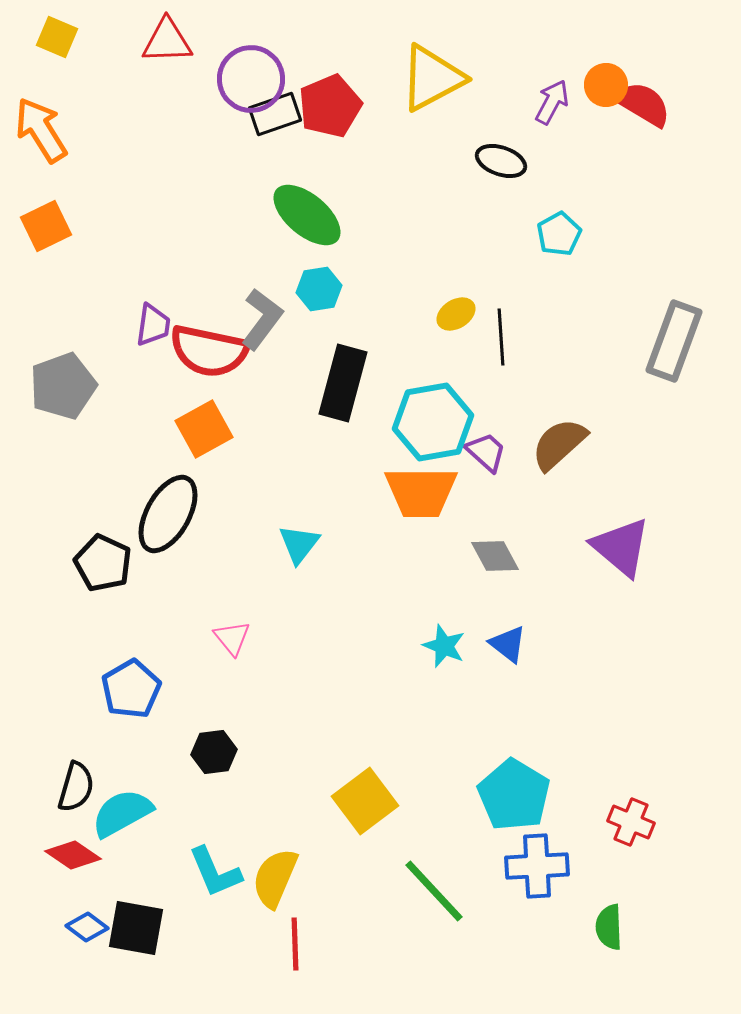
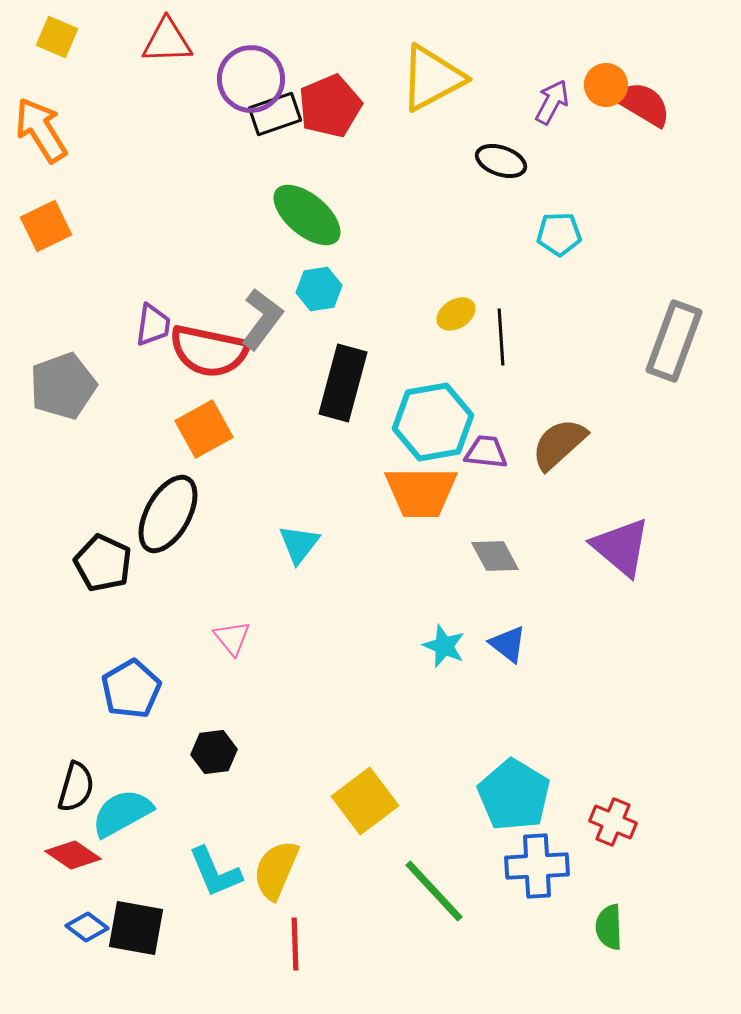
cyan pentagon at (559, 234): rotated 27 degrees clockwise
purple trapezoid at (486, 452): rotated 36 degrees counterclockwise
red cross at (631, 822): moved 18 px left
yellow semicircle at (275, 878): moved 1 px right, 8 px up
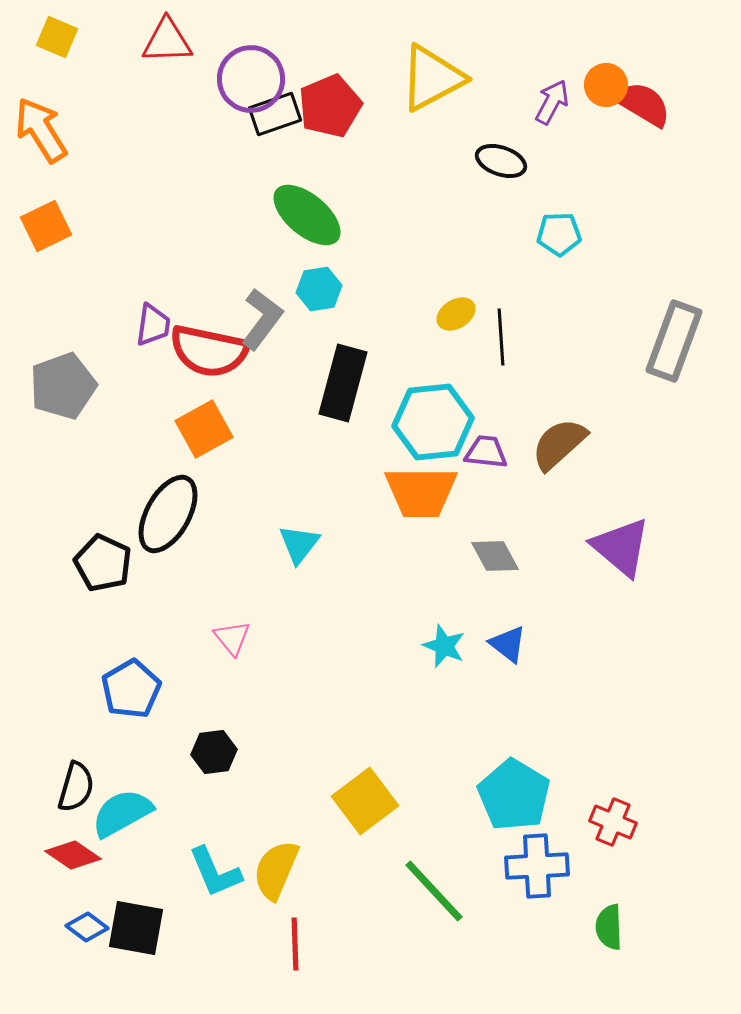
cyan hexagon at (433, 422): rotated 4 degrees clockwise
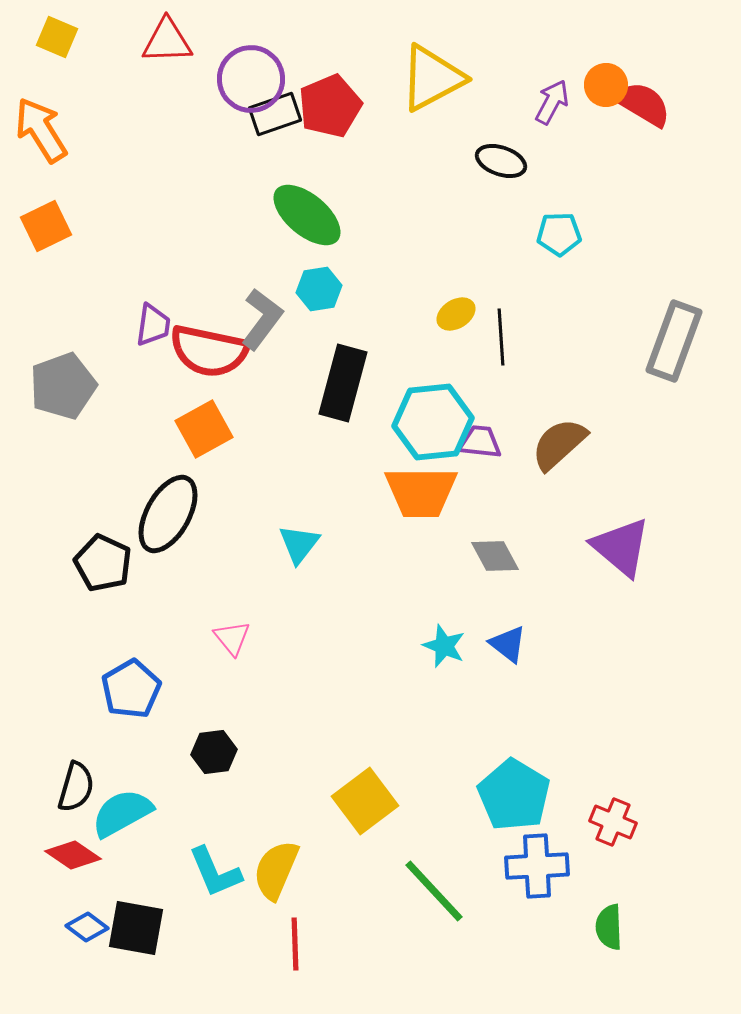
purple trapezoid at (486, 452): moved 6 px left, 10 px up
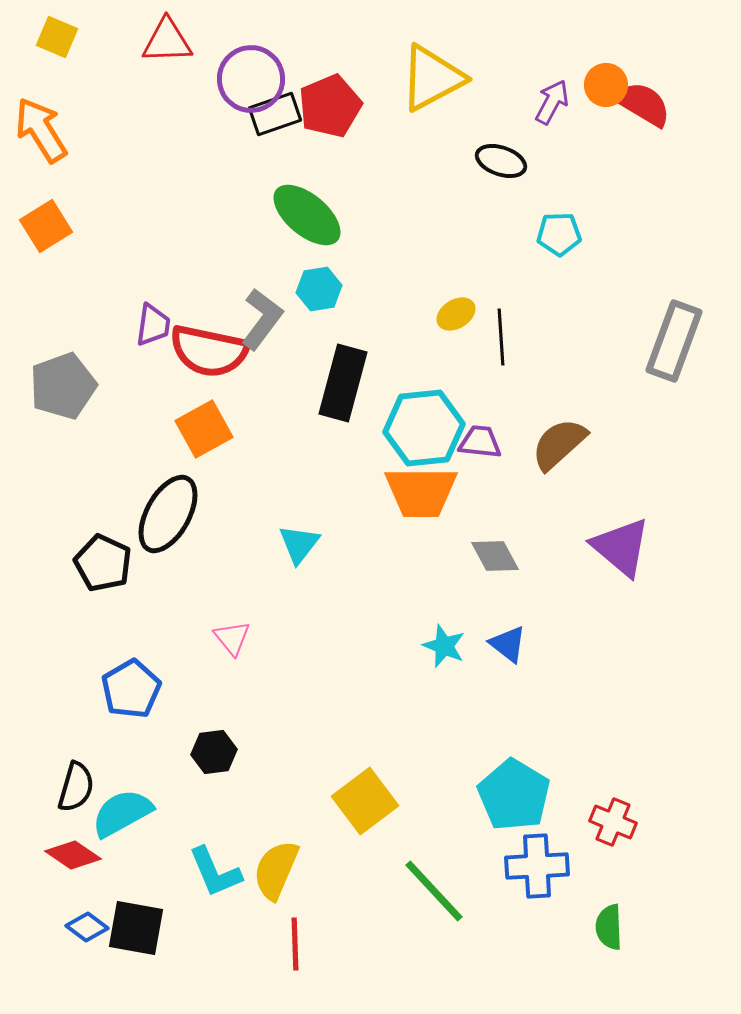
orange square at (46, 226): rotated 6 degrees counterclockwise
cyan hexagon at (433, 422): moved 9 px left, 6 px down
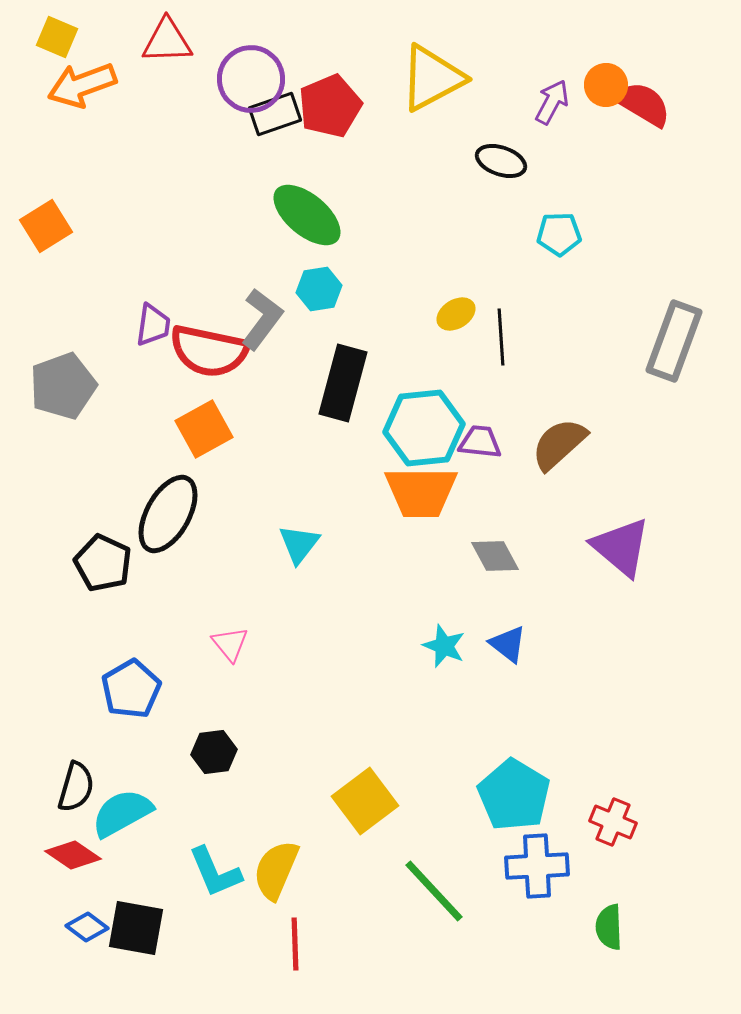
orange arrow at (41, 130): moved 41 px right, 45 px up; rotated 78 degrees counterclockwise
pink triangle at (232, 638): moved 2 px left, 6 px down
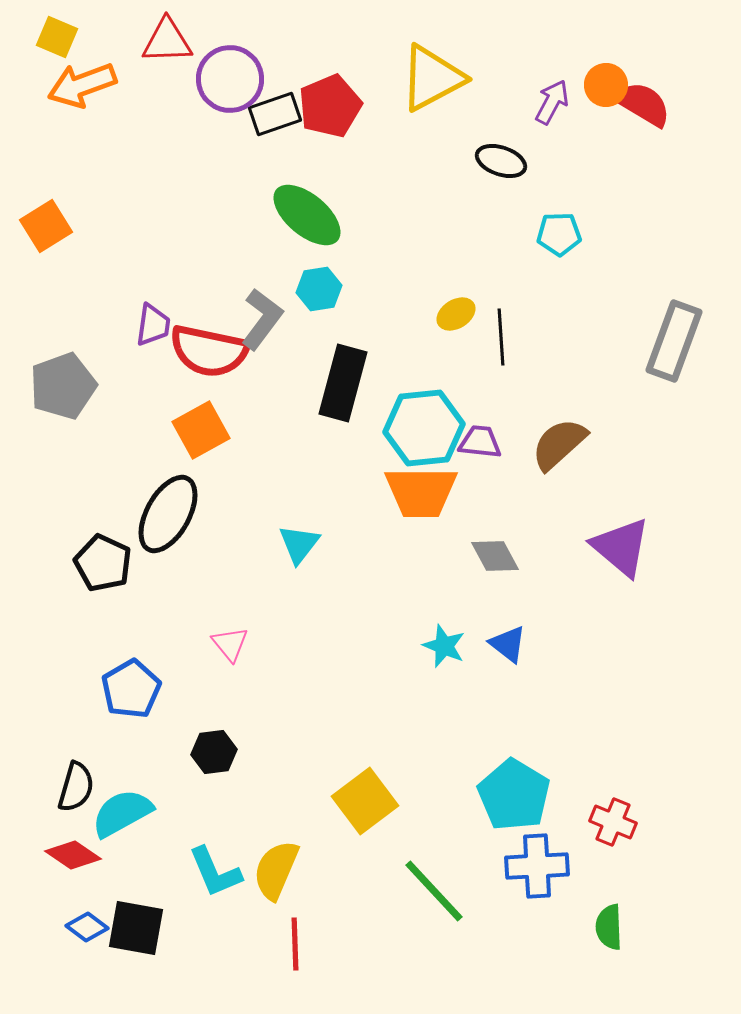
purple circle at (251, 79): moved 21 px left
orange square at (204, 429): moved 3 px left, 1 px down
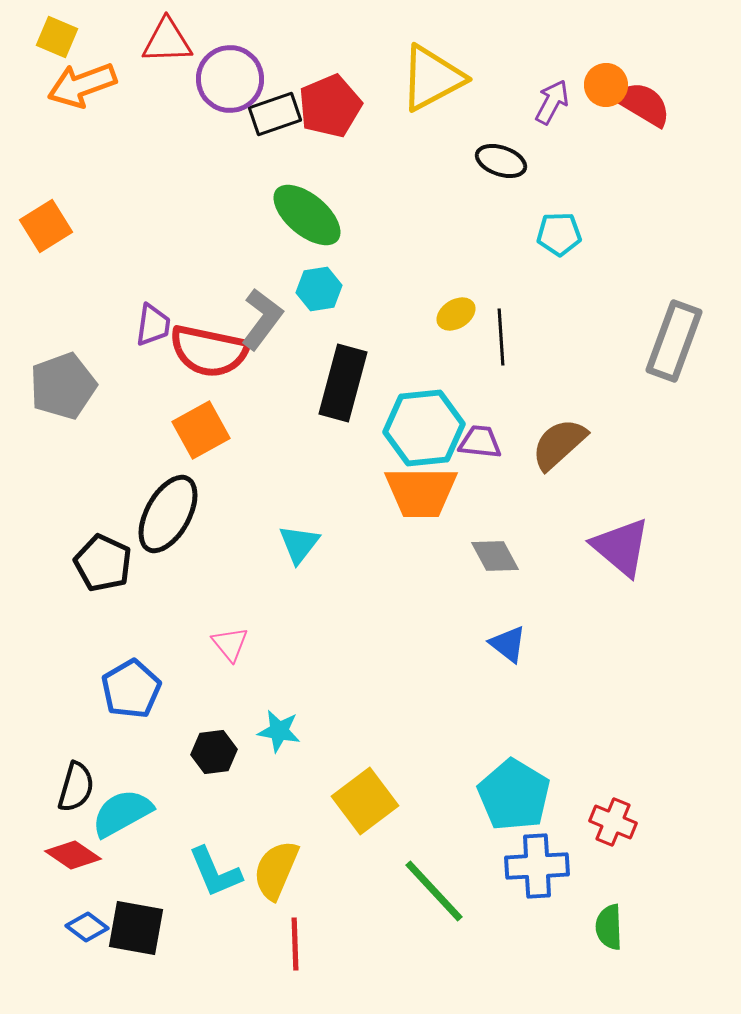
cyan star at (444, 646): moved 165 px left, 85 px down; rotated 12 degrees counterclockwise
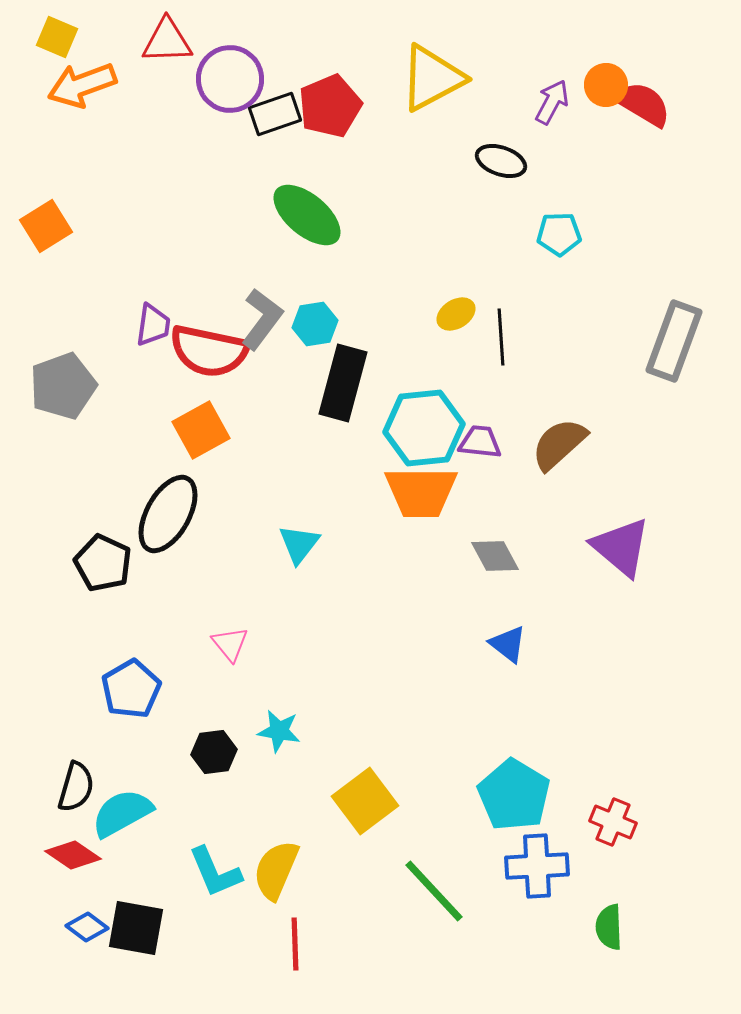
cyan hexagon at (319, 289): moved 4 px left, 35 px down
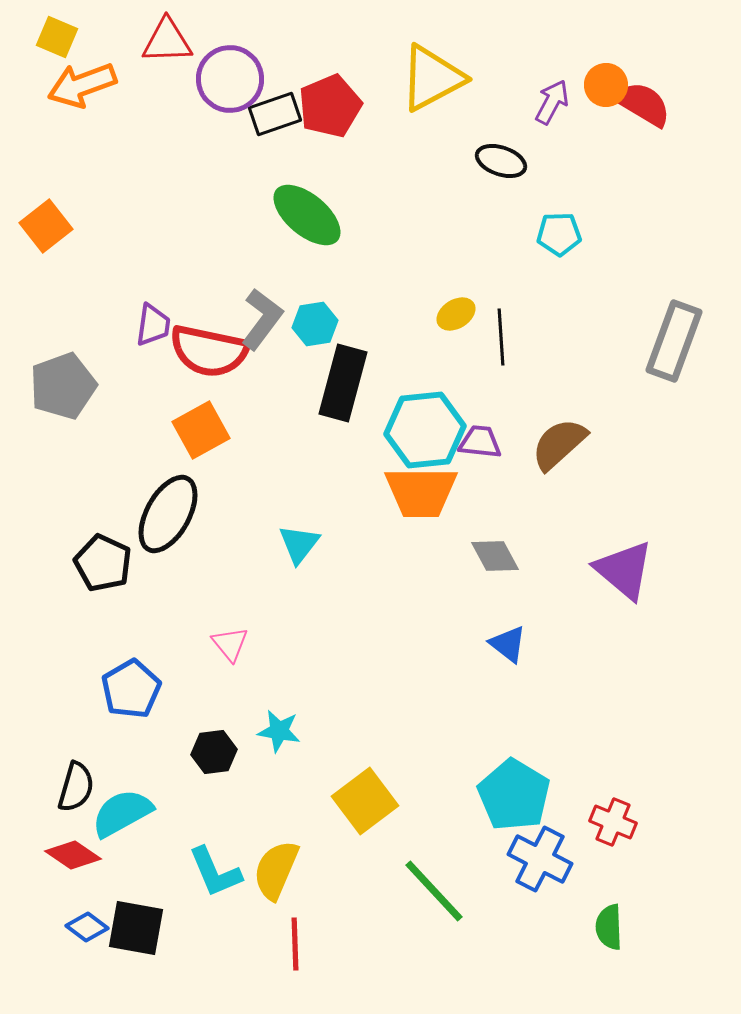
orange square at (46, 226): rotated 6 degrees counterclockwise
cyan hexagon at (424, 428): moved 1 px right, 2 px down
purple triangle at (621, 547): moved 3 px right, 23 px down
blue cross at (537, 866): moved 3 px right, 7 px up; rotated 30 degrees clockwise
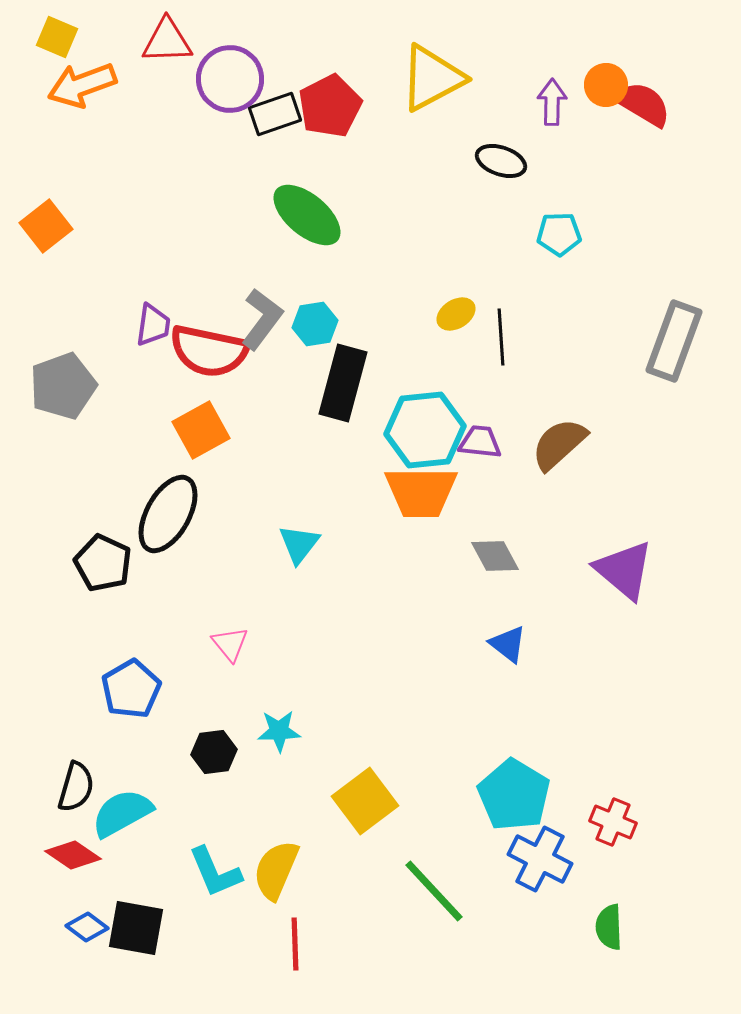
purple arrow at (552, 102): rotated 27 degrees counterclockwise
red pentagon at (330, 106): rotated 4 degrees counterclockwise
cyan star at (279, 731): rotated 12 degrees counterclockwise
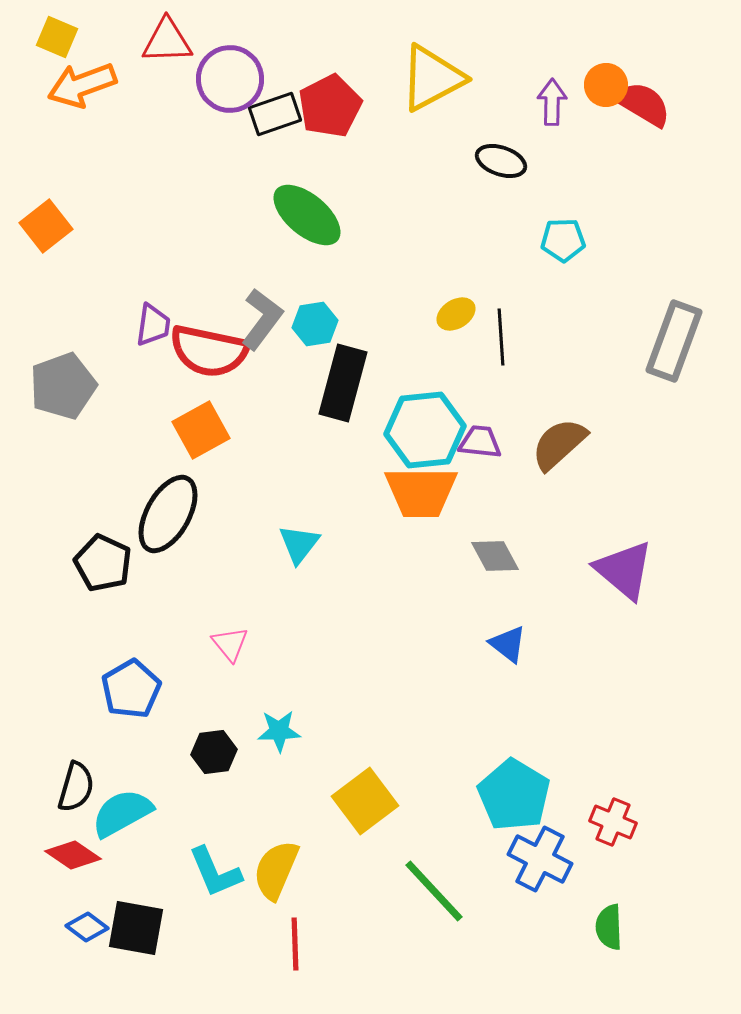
cyan pentagon at (559, 234): moved 4 px right, 6 px down
